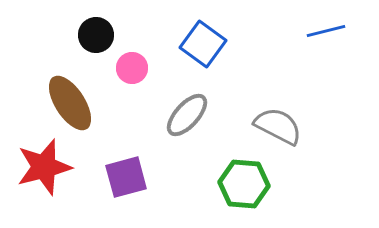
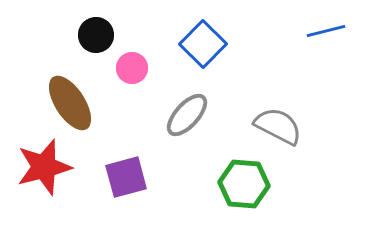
blue square: rotated 9 degrees clockwise
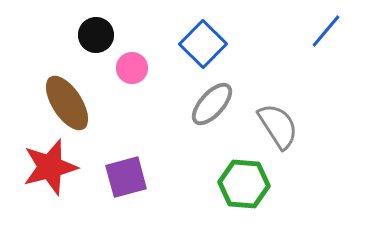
blue line: rotated 36 degrees counterclockwise
brown ellipse: moved 3 px left
gray ellipse: moved 25 px right, 11 px up
gray semicircle: rotated 30 degrees clockwise
red star: moved 6 px right
